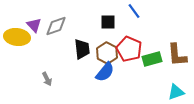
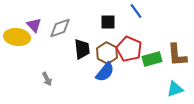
blue line: moved 2 px right
gray diamond: moved 4 px right, 2 px down
cyan triangle: moved 1 px left, 3 px up
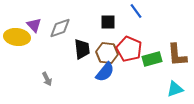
brown hexagon: rotated 20 degrees counterclockwise
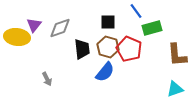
purple triangle: rotated 21 degrees clockwise
brown hexagon: moved 1 px right, 6 px up; rotated 10 degrees clockwise
green rectangle: moved 31 px up
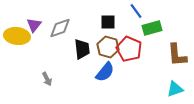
yellow ellipse: moved 1 px up
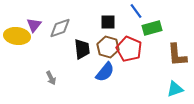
gray arrow: moved 4 px right, 1 px up
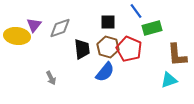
cyan triangle: moved 6 px left, 9 px up
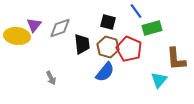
black square: rotated 14 degrees clockwise
black trapezoid: moved 5 px up
brown L-shape: moved 1 px left, 4 px down
cyan triangle: moved 10 px left; rotated 30 degrees counterclockwise
